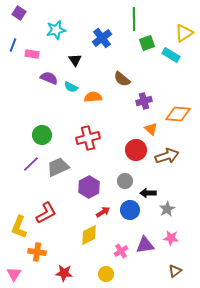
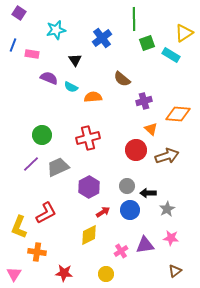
gray circle: moved 2 px right, 5 px down
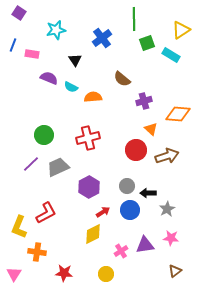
yellow triangle: moved 3 px left, 3 px up
green circle: moved 2 px right
yellow diamond: moved 4 px right, 1 px up
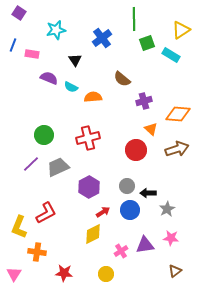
brown arrow: moved 10 px right, 7 px up
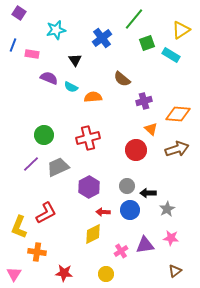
green line: rotated 40 degrees clockwise
red arrow: rotated 144 degrees counterclockwise
